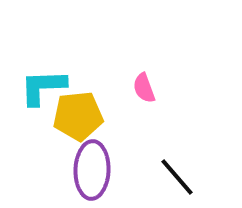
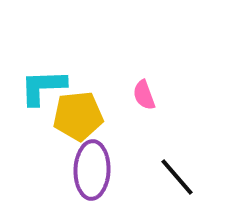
pink semicircle: moved 7 px down
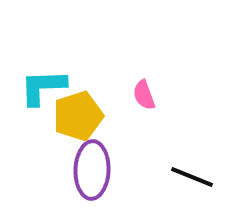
yellow pentagon: rotated 12 degrees counterclockwise
black line: moved 15 px right; rotated 27 degrees counterclockwise
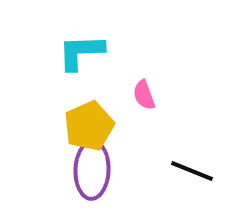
cyan L-shape: moved 38 px right, 35 px up
yellow pentagon: moved 11 px right, 10 px down; rotated 6 degrees counterclockwise
black line: moved 6 px up
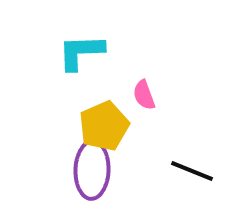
yellow pentagon: moved 15 px right
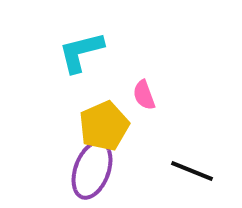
cyan L-shape: rotated 12 degrees counterclockwise
purple ellipse: rotated 18 degrees clockwise
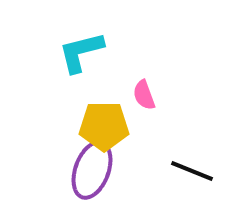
yellow pentagon: rotated 24 degrees clockwise
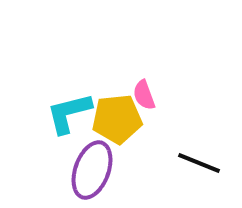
cyan L-shape: moved 12 px left, 61 px down
yellow pentagon: moved 13 px right, 7 px up; rotated 6 degrees counterclockwise
black line: moved 7 px right, 8 px up
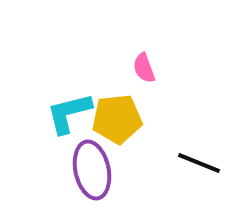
pink semicircle: moved 27 px up
purple ellipse: rotated 32 degrees counterclockwise
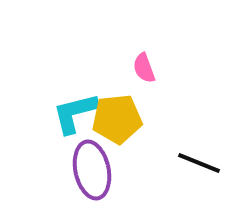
cyan L-shape: moved 6 px right
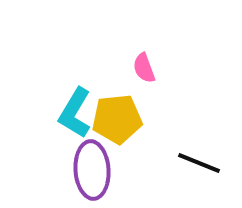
cyan L-shape: rotated 45 degrees counterclockwise
purple ellipse: rotated 8 degrees clockwise
